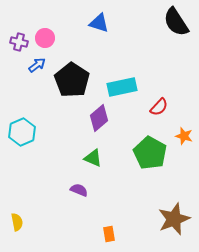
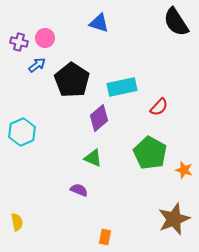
orange star: moved 34 px down
orange rectangle: moved 4 px left, 3 px down; rotated 21 degrees clockwise
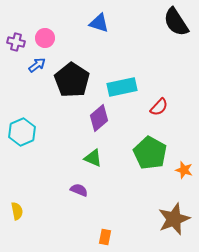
purple cross: moved 3 px left
yellow semicircle: moved 11 px up
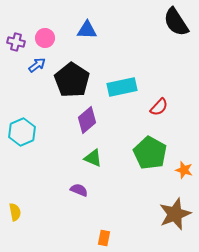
blue triangle: moved 12 px left, 7 px down; rotated 15 degrees counterclockwise
purple diamond: moved 12 px left, 2 px down
yellow semicircle: moved 2 px left, 1 px down
brown star: moved 1 px right, 5 px up
orange rectangle: moved 1 px left, 1 px down
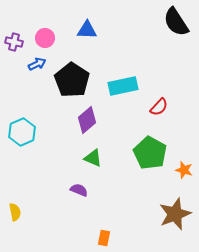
purple cross: moved 2 px left
blue arrow: moved 1 px up; rotated 12 degrees clockwise
cyan rectangle: moved 1 px right, 1 px up
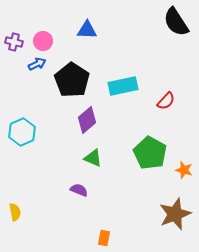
pink circle: moved 2 px left, 3 px down
red semicircle: moved 7 px right, 6 px up
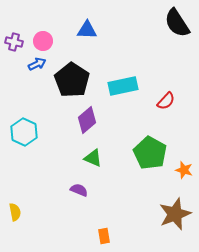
black semicircle: moved 1 px right, 1 px down
cyan hexagon: moved 2 px right; rotated 12 degrees counterclockwise
orange rectangle: moved 2 px up; rotated 21 degrees counterclockwise
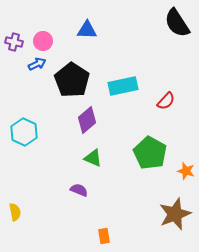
orange star: moved 2 px right, 1 px down
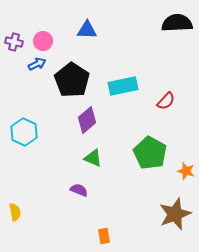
black semicircle: rotated 120 degrees clockwise
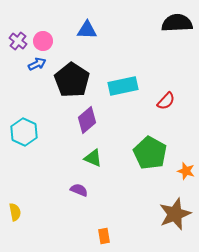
purple cross: moved 4 px right, 1 px up; rotated 24 degrees clockwise
